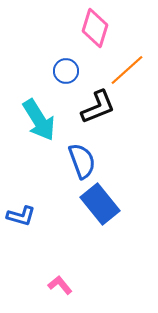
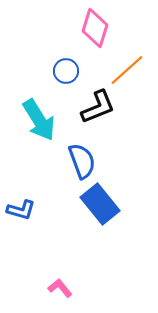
blue L-shape: moved 6 px up
pink L-shape: moved 3 px down
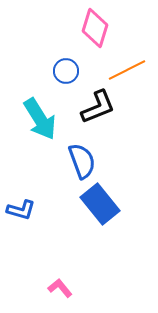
orange line: rotated 15 degrees clockwise
cyan arrow: moved 1 px right, 1 px up
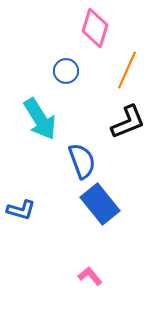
orange line: rotated 39 degrees counterclockwise
black L-shape: moved 30 px right, 15 px down
pink L-shape: moved 30 px right, 12 px up
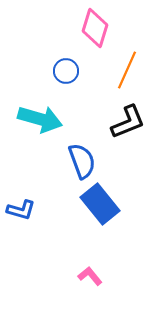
cyan arrow: rotated 42 degrees counterclockwise
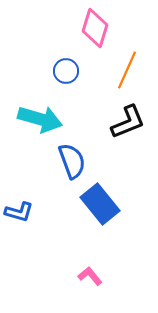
blue semicircle: moved 10 px left
blue L-shape: moved 2 px left, 2 px down
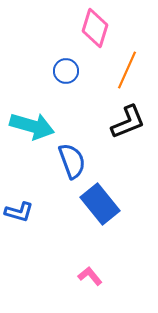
cyan arrow: moved 8 px left, 7 px down
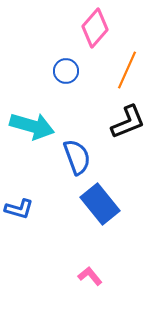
pink diamond: rotated 24 degrees clockwise
blue semicircle: moved 5 px right, 4 px up
blue L-shape: moved 3 px up
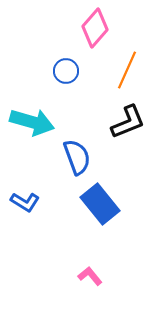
cyan arrow: moved 4 px up
blue L-shape: moved 6 px right, 7 px up; rotated 16 degrees clockwise
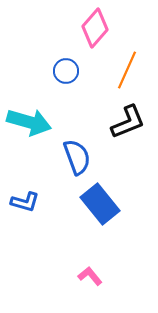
cyan arrow: moved 3 px left
blue L-shape: rotated 16 degrees counterclockwise
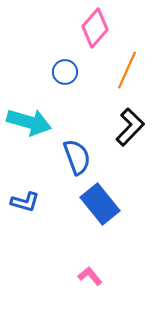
blue circle: moved 1 px left, 1 px down
black L-shape: moved 2 px right, 5 px down; rotated 24 degrees counterclockwise
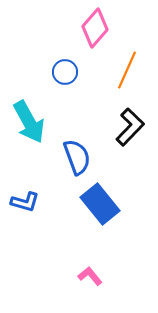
cyan arrow: rotated 45 degrees clockwise
